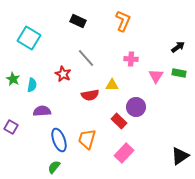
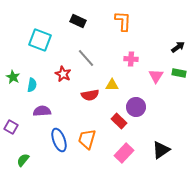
orange L-shape: rotated 20 degrees counterclockwise
cyan square: moved 11 px right, 2 px down; rotated 10 degrees counterclockwise
green star: moved 2 px up
black triangle: moved 19 px left, 6 px up
green semicircle: moved 31 px left, 7 px up
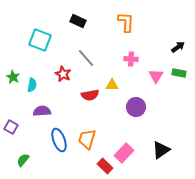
orange L-shape: moved 3 px right, 1 px down
red rectangle: moved 14 px left, 45 px down
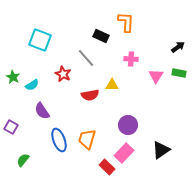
black rectangle: moved 23 px right, 15 px down
cyan semicircle: rotated 48 degrees clockwise
purple circle: moved 8 px left, 18 px down
purple semicircle: rotated 120 degrees counterclockwise
red rectangle: moved 2 px right, 1 px down
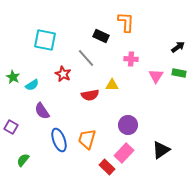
cyan square: moved 5 px right; rotated 10 degrees counterclockwise
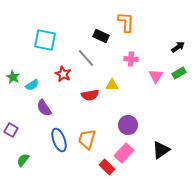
green rectangle: rotated 40 degrees counterclockwise
purple semicircle: moved 2 px right, 3 px up
purple square: moved 3 px down
